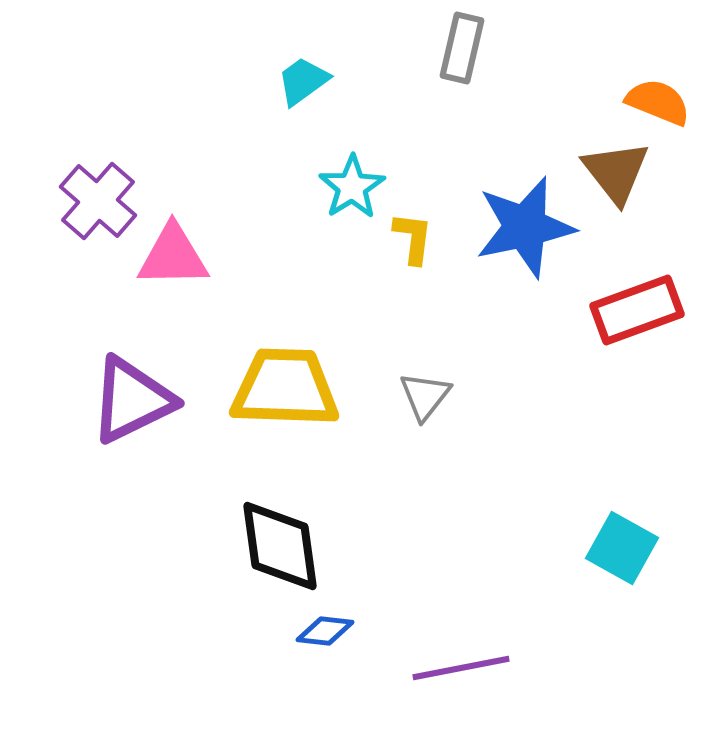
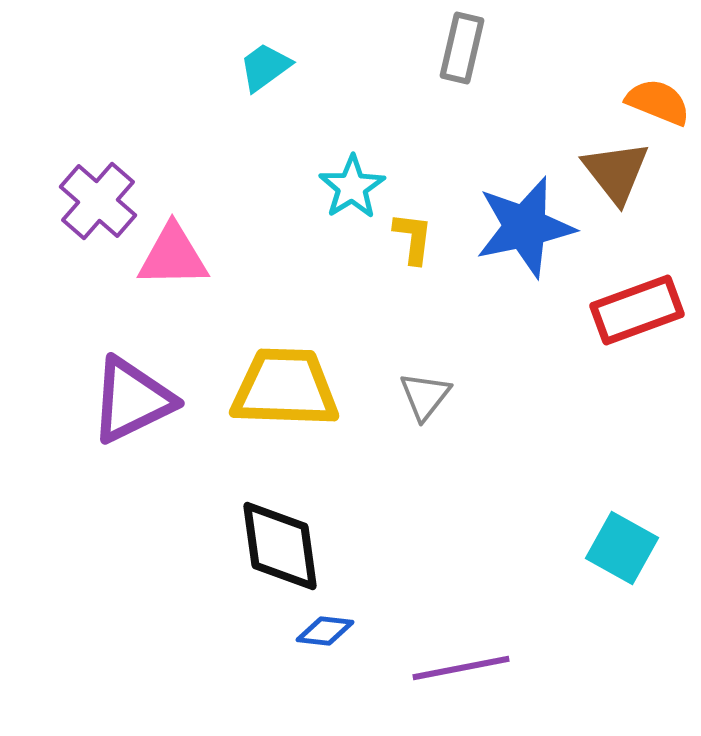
cyan trapezoid: moved 38 px left, 14 px up
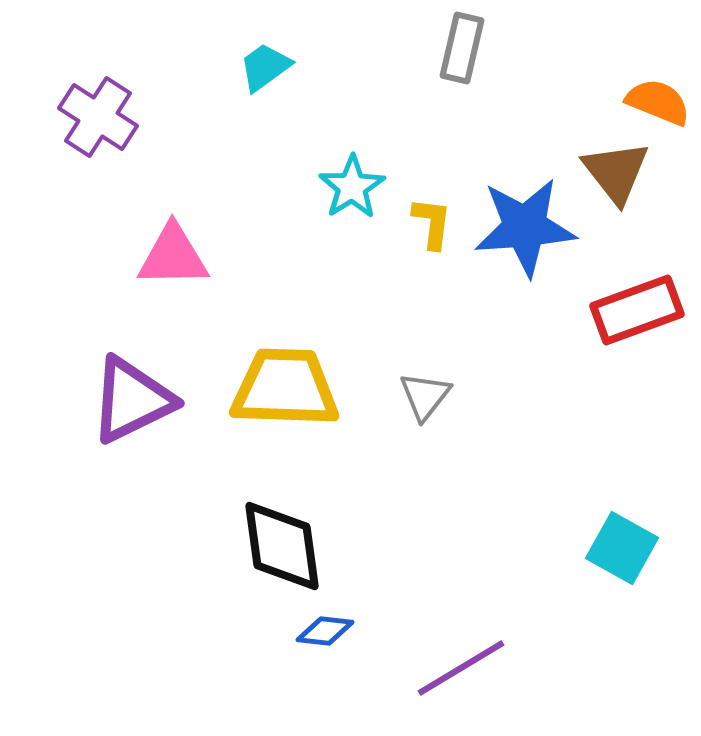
purple cross: moved 84 px up; rotated 8 degrees counterclockwise
blue star: rotated 8 degrees clockwise
yellow L-shape: moved 19 px right, 15 px up
black diamond: moved 2 px right
purple line: rotated 20 degrees counterclockwise
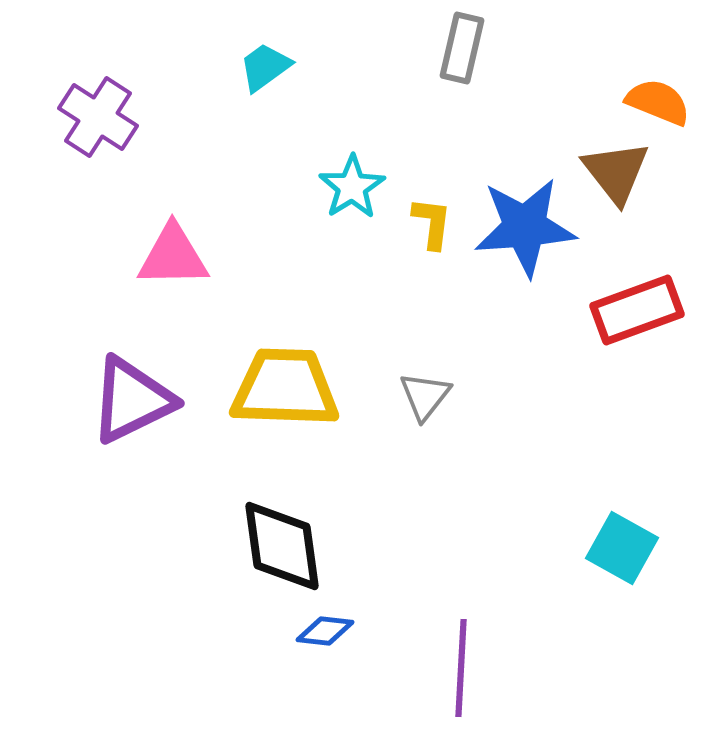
purple line: rotated 56 degrees counterclockwise
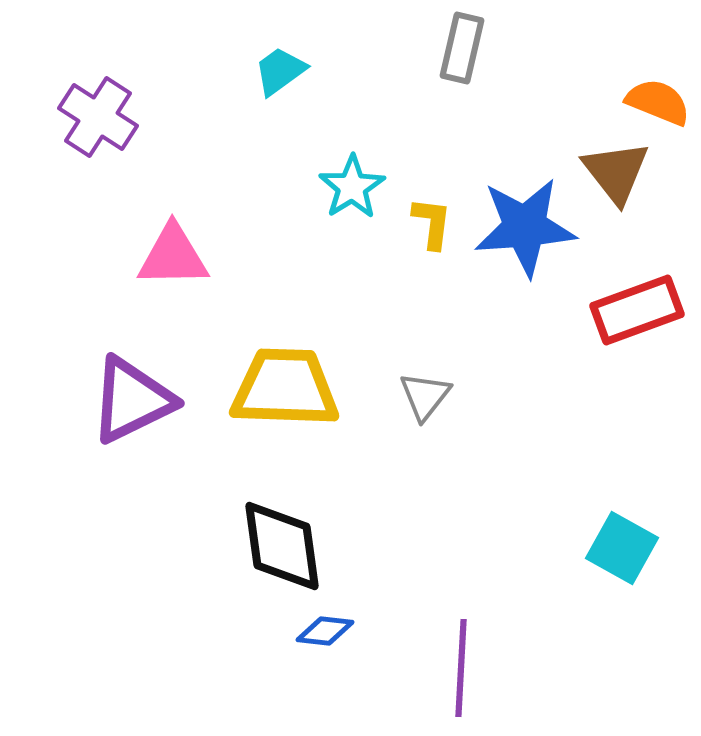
cyan trapezoid: moved 15 px right, 4 px down
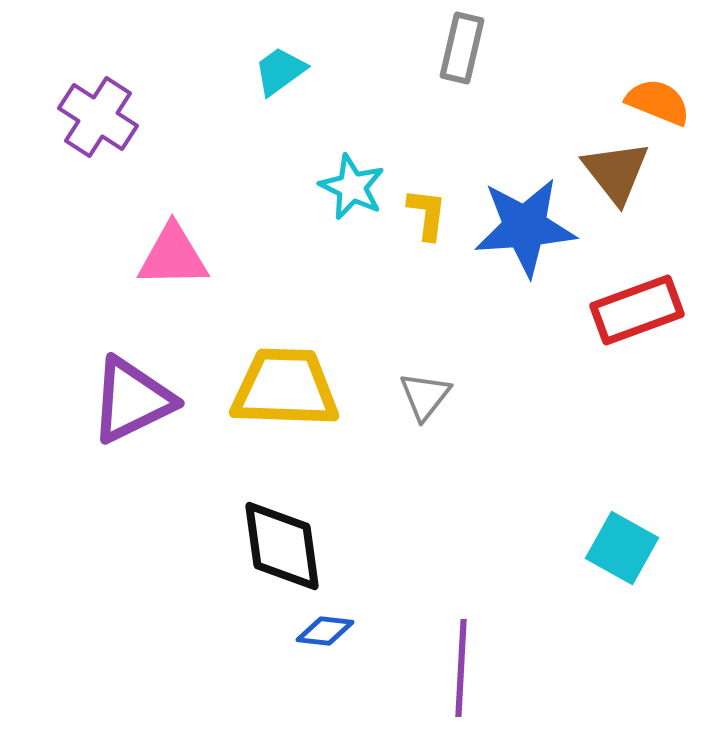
cyan star: rotated 14 degrees counterclockwise
yellow L-shape: moved 5 px left, 9 px up
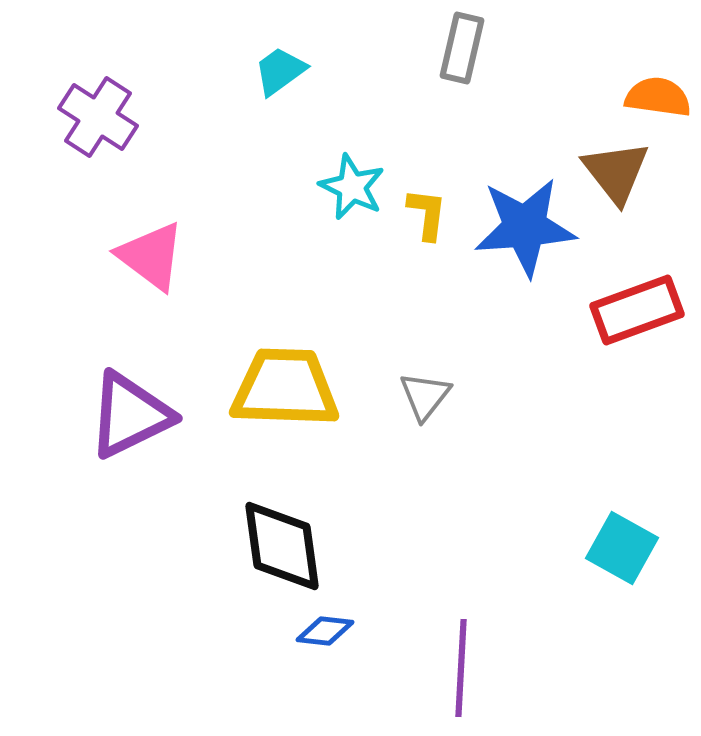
orange semicircle: moved 5 px up; rotated 14 degrees counterclockwise
pink triangle: moved 22 px left; rotated 38 degrees clockwise
purple triangle: moved 2 px left, 15 px down
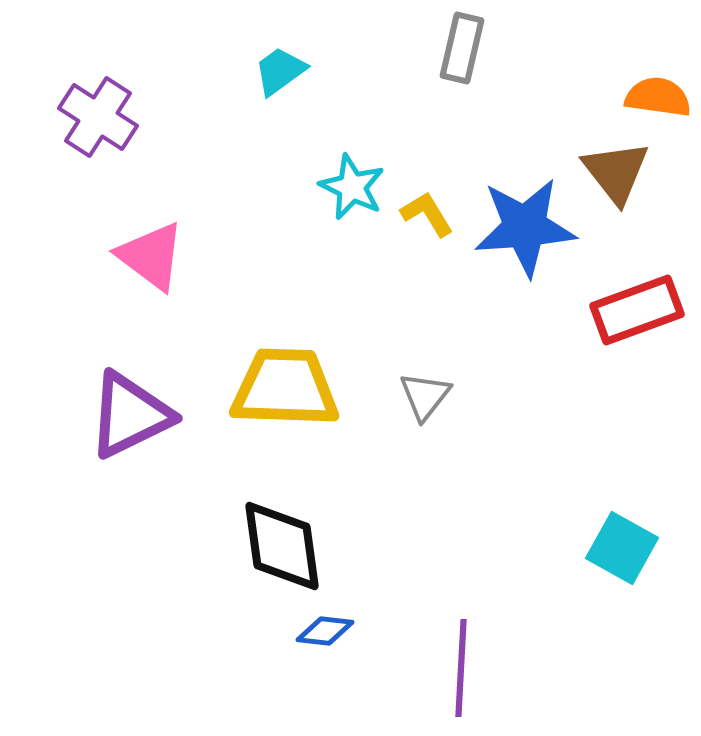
yellow L-shape: rotated 38 degrees counterclockwise
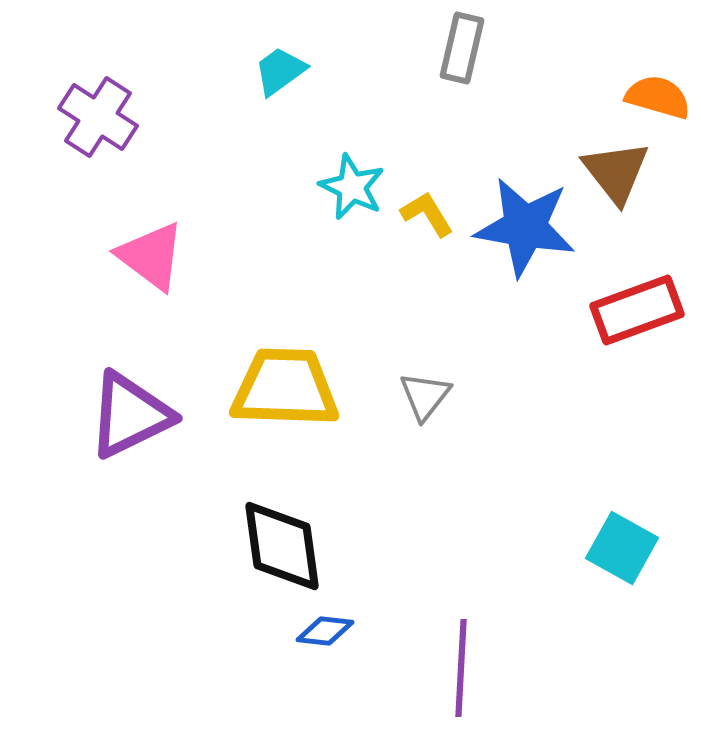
orange semicircle: rotated 8 degrees clockwise
blue star: rotated 14 degrees clockwise
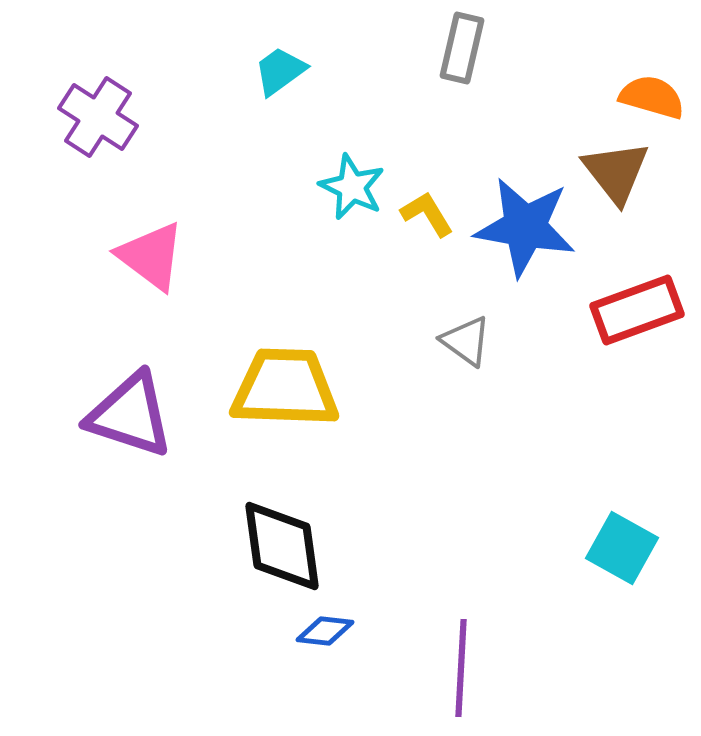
orange semicircle: moved 6 px left
gray triangle: moved 41 px right, 55 px up; rotated 32 degrees counterclockwise
purple triangle: rotated 44 degrees clockwise
